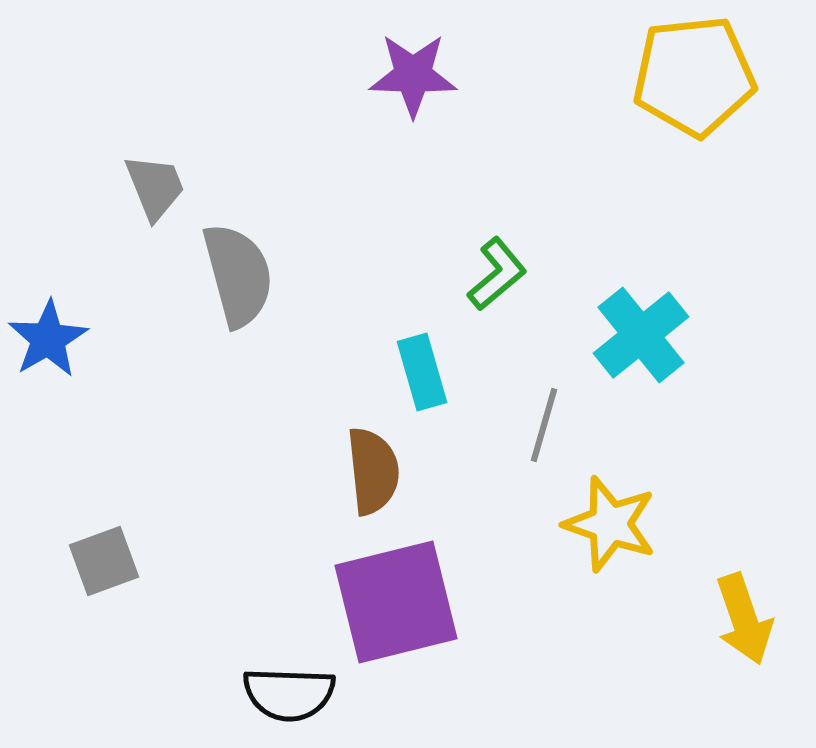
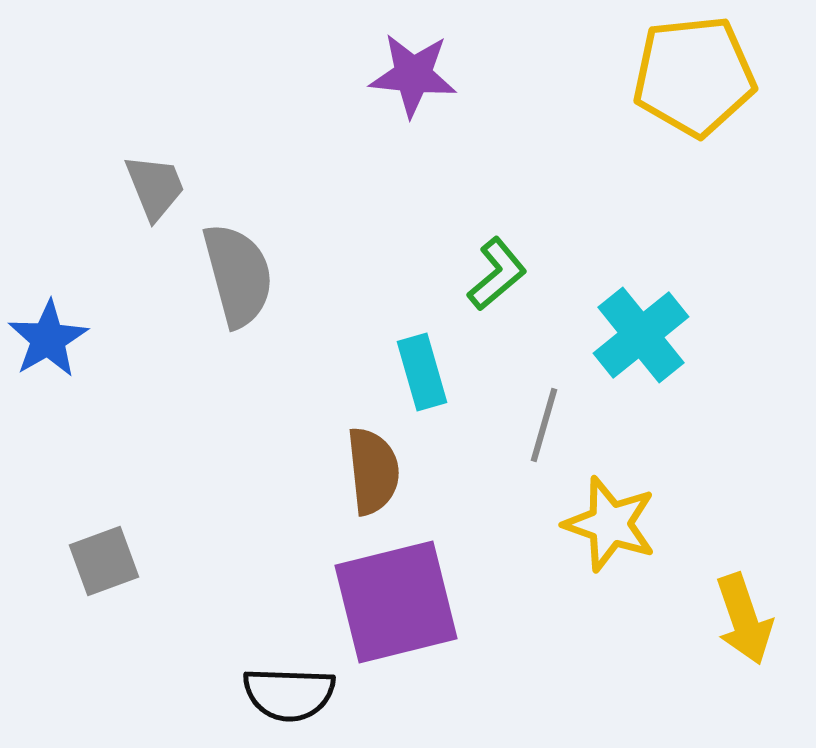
purple star: rotated 4 degrees clockwise
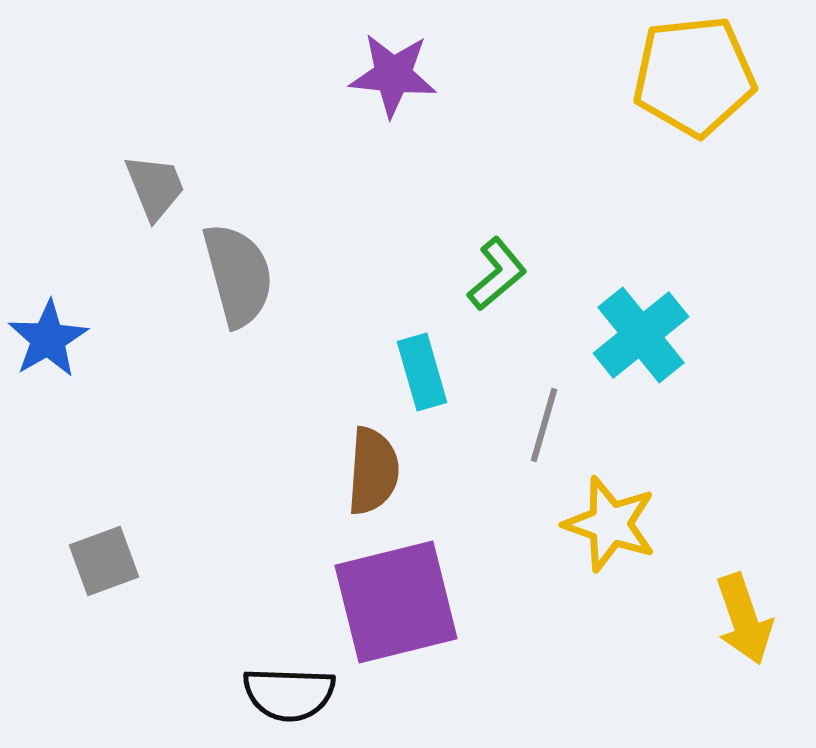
purple star: moved 20 px left
brown semicircle: rotated 10 degrees clockwise
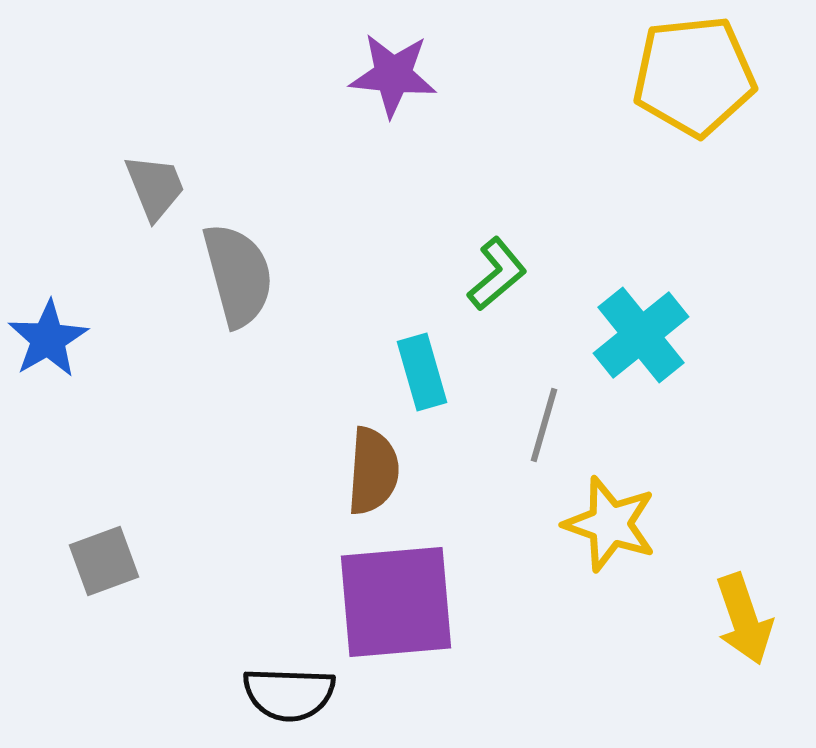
purple square: rotated 9 degrees clockwise
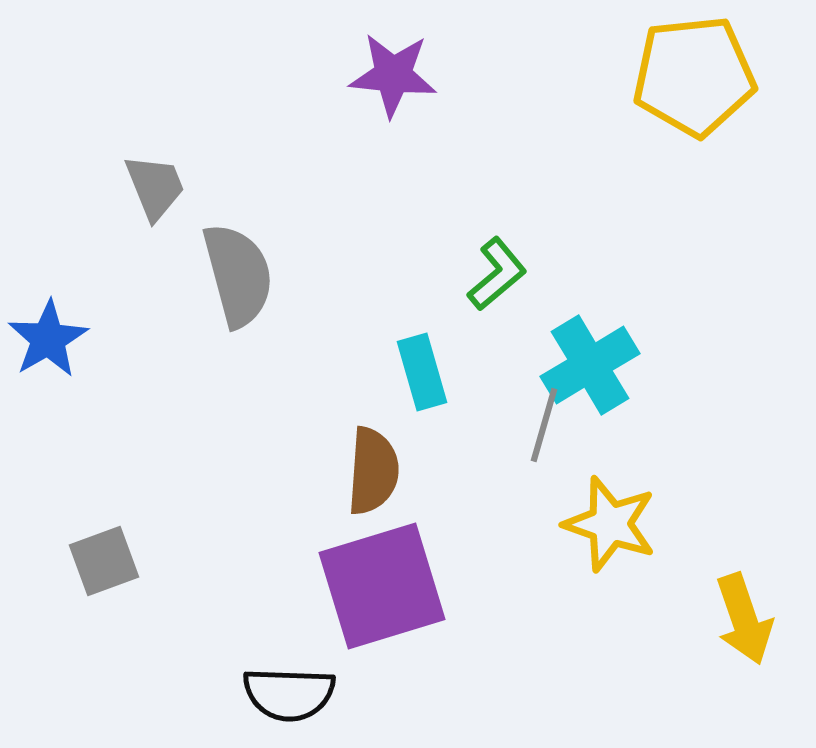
cyan cross: moved 51 px left, 30 px down; rotated 8 degrees clockwise
purple square: moved 14 px left, 16 px up; rotated 12 degrees counterclockwise
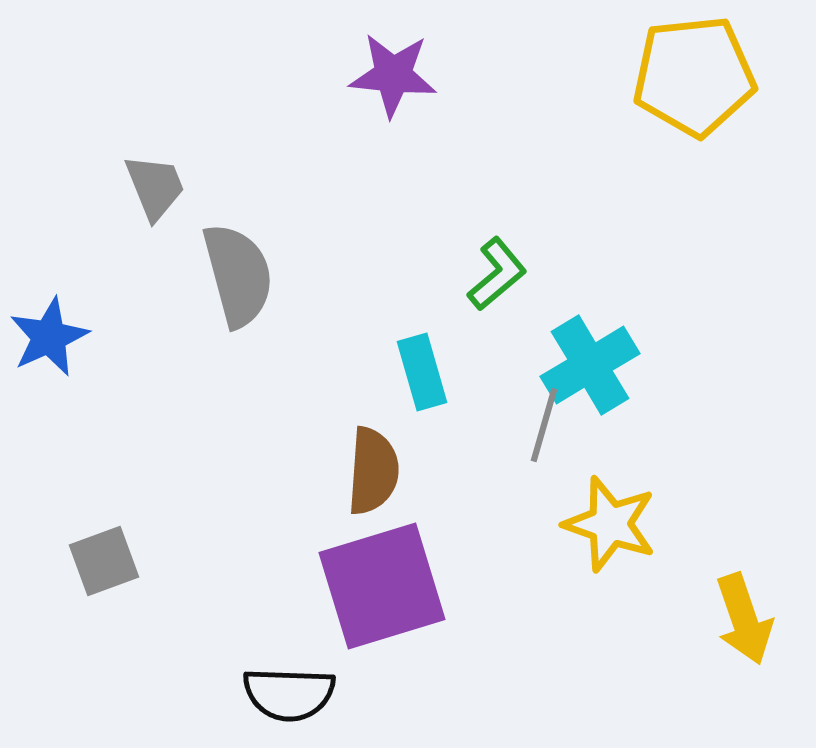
blue star: moved 1 px right, 2 px up; rotated 6 degrees clockwise
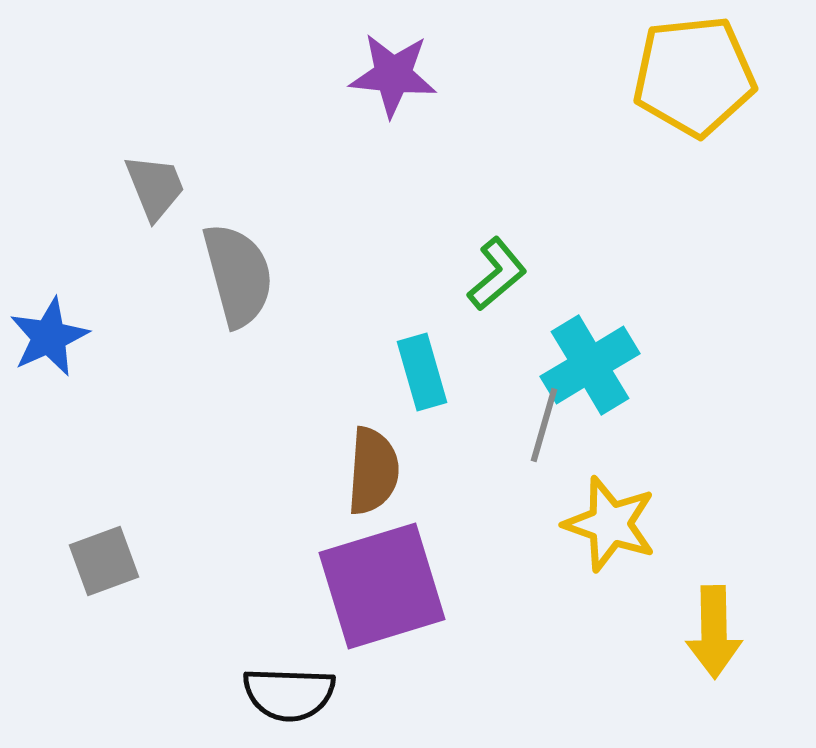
yellow arrow: moved 30 px left, 13 px down; rotated 18 degrees clockwise
